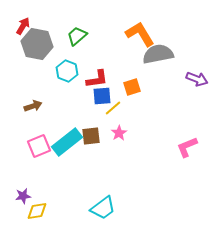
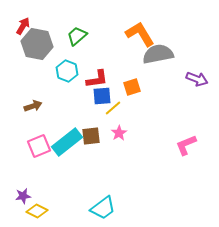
pink L-shape: moved 1 px left, 2 px up
yellow diamond: rotated 35 degrees clockwise
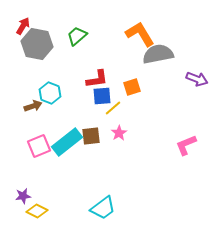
cyan hexagon: moved 17 px left, 22 px down
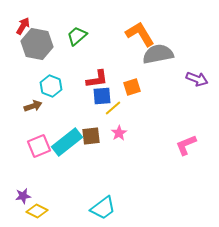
cyan hexagon: moved 1 px right, 7 px up
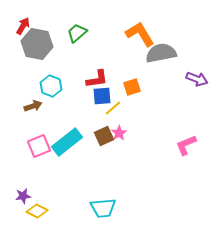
green trapezoid: moved 3 px up
gray semicircle: moved 3 px right, 1 px up
brown square: moved 13 px right; rotated 18 degrees counterclockwise
cyan trapezoid: rotated 32 degrees clockwise
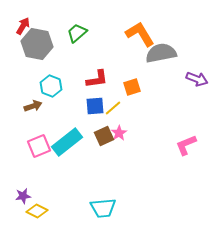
blue square: moved 7 px left, 10 px down
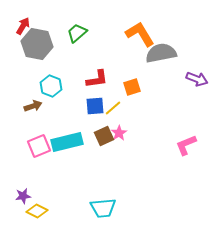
cyan rectangle: rotated 24 degrees clockwise
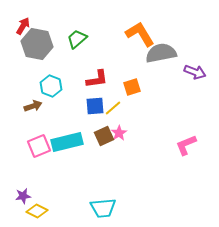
green trapezoid: moved 6 px down
purple arrow: moved 2 px left, 7 px up
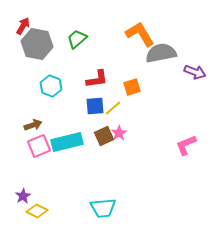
brown arrow: moved 19 px down
purple star: rotated 21 degrees counterclockwise
